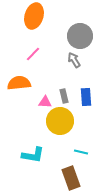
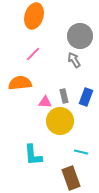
orange semicircle: moved 1 px right
blue rectangle: rotated 24 degrees clockwise
cyan L-shape: rotated 75 degrees clockwise
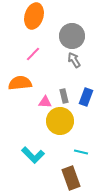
gray circle: moved 8 px left
cyan L-shape: rotated 40 degrees counterclockwise
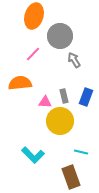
gray circle: moved 12 px left
brown rectangle: moved 1 px up
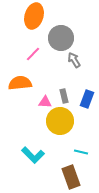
gray circle: moved 1 px right, 2 px down
blue rectangle: moved 1 px right, 2 px down
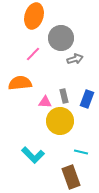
gray arrow: moved 1 px right, 1 px up; rotated 105 degrees clockwise
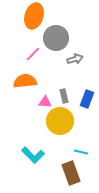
gray circle: moved 5 px left
orange semicircle: moved 5 px right, 2 px up
brown rectangle: moved 4 px up
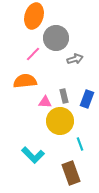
cyan line: moved 1 px left, 8 px up; rotated 56 degrees clockwise
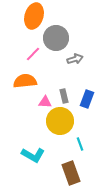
cyan L-shape: rotated 15 degrees counterclockwise
